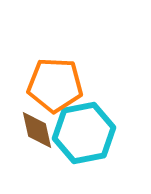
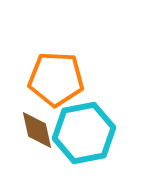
orange pentagon: moved 1 px right, 6 px up
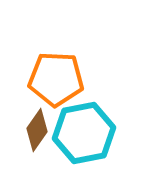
brown diamond: rotated 48 degrees clockwise
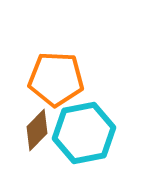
brown diamond: rotated 9 degrees clockwise
